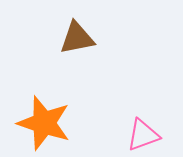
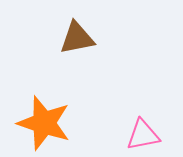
pink triangle: rotated 9 degrees clockwise
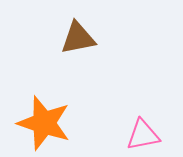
brown triangle: moved 1 px right
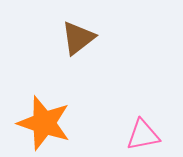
brown triangle: rotated 27 degrees counterclockwise
